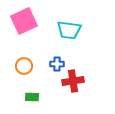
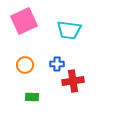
orange circle: moved 1 px right, 1 px up
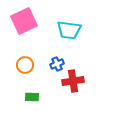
blue cross: rotated 24 degrees counterclockwise
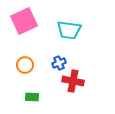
blue cross: moved 2 px right, 1 px up
red cross: rotated 20 degrees clockwise
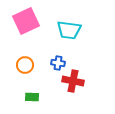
pink square: moved 2 px right
blue cross: moved 1 px left; rotated 32 degrees clockwise
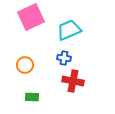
pink square: moved 5 px right, 4 px up
cyan trapezoid: rotated 150 degrees clockwise
blue cross: moved 6 px right, 5 px up
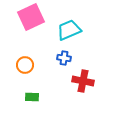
red cross: moved 10 px right
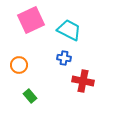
pink square: moved 3 px down
cyan trapezoid: rotated 50 degrees clockwise
orange circle: moved 6 px left
green rectangle: moved 2 px left, 1 px up; rotated 48 degrees clockwise
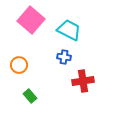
pink square: rotated 24 degrees counterclockwise
blue cross: moved 1 px up
red cross: rotated 20 degrees counterclockwise
